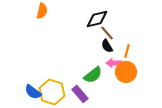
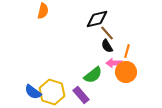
orange semicircle: moved 1 px right
purple rectangle: moved 1 px right, 1 px down
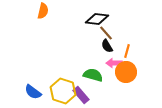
black diamond: rotated 20 degrees clockwise
brown line: moved 1 px left
green semicircle: rotated 126 degrees counterclockwise
yellow hexagon: moved 11 px right, 1 px up
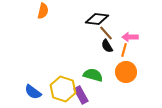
orange line: moved 3 px left, 1 px up
pink arrow: moved 16 px right, 26 px up
yellow hexagon: moved 2 px up
purple rectangle: rotated 12 degrees clockwise
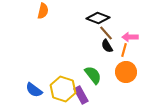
black diamond: moved 1 px right, 1 px up; rotated 15 degrees clockwise
green semicircle: rotated 36 degrees clockwise
blue semicircle: moved 1 px right, 2 px up
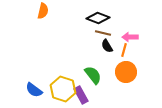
brown line: moved 3 px left; rotated 35 degrees counterclockwise
